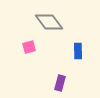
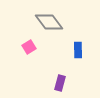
pink square: rotated 16 degrees counterclockwise
blue rectangle: moved 1 px up
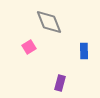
gray diamond: rotated 16 degrees clockwise
blue rectangle: moved 6 px right, 1 px down
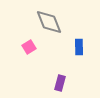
blue rectangle: moved 5 px left, 4 px up
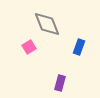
gray diamond: moved 2 px left, 2 px down
blue rectangle: rotated 21 degrees clockwise
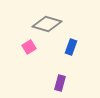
gray diamond: rotated 52 degrees counterclockwise
blue rectangle: moved 8 px left
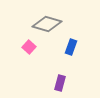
pink square: rotated 16 degrees counterclockwise
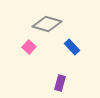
blue rectangle: moved 1 px right; rotated 63 degrees counterclockwise
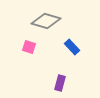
gray diamond: moved 1 px left, 3 px up
pink square: rotated 24 degrees counterclockwise
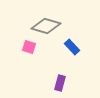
gray diamond: moved 5 px down
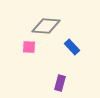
gray diamond: rotated 12 degrees counterclockwise
pink square: rotated 16 degrees counterclockwise
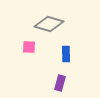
gray diamond: moved 3 px right, 2 px up; rotated 12 degrees clockwise
blue rectangle: moved 6 px left, 7 px down; rotated 42 degrees clockwise
